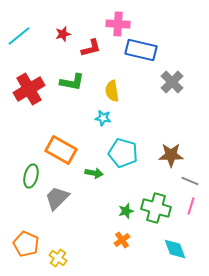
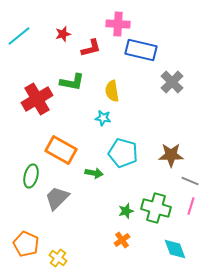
red cross: moved 8 px right, 10 px down
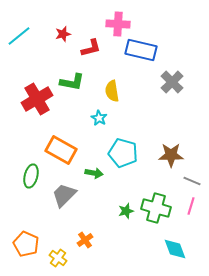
cyan star: moved 4 px left; rotated 21 degrees clockwise
gray line: moved 2 px right
gray trapezoid: moved 7 px right, 3 px up
orange cross: moved 37 px left
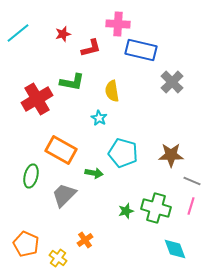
cyan line: moved 1 px left, 3 px up
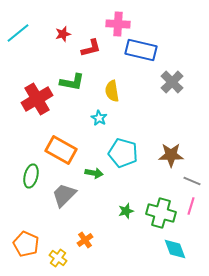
green cross: moved 5 px right, 5 px down
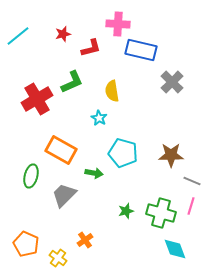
cyan line: moved 3 px down
green L-shape: rotated 35 degrees counterclockwise
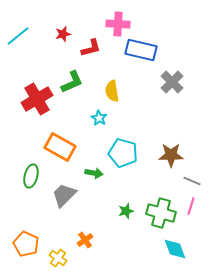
orange rectangle: moved 1 px left, 3 px up
